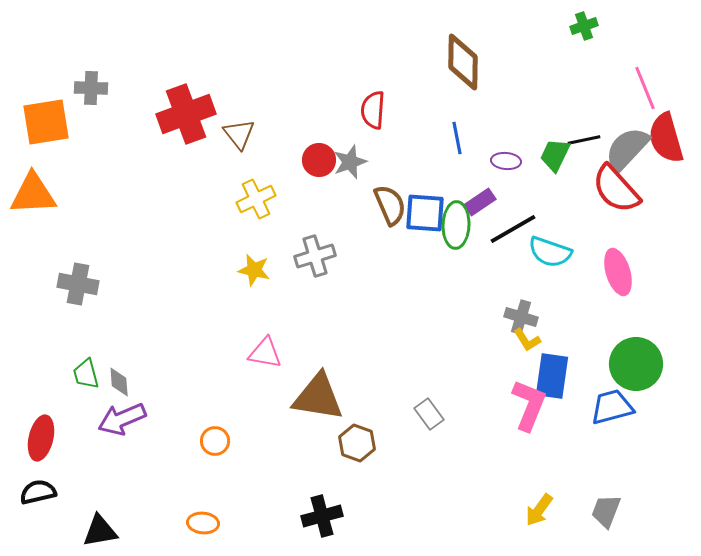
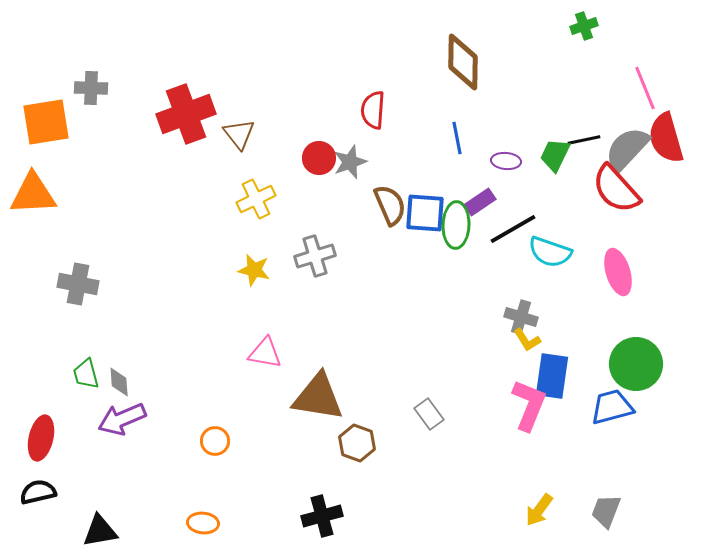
red circle at (319, 160): moved 2 px up
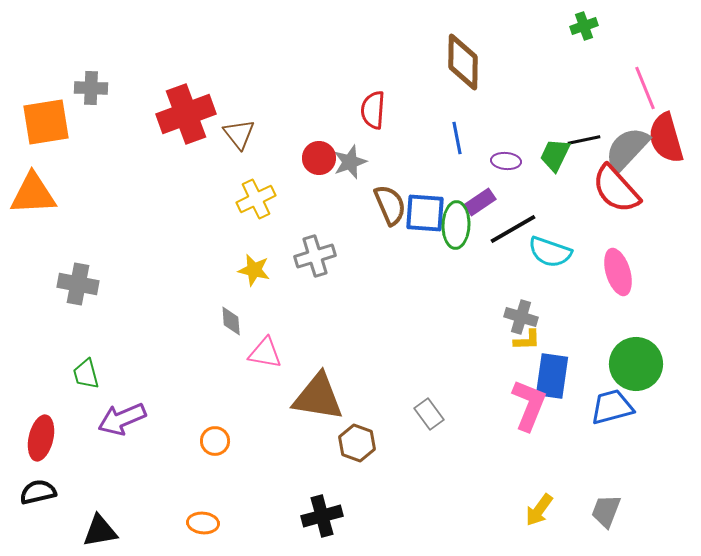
yellow L-shape at (527, 340): rotated 60 degrees counterclockwise
gray diamond at (119, 382): moved 112 px right, 61 px up
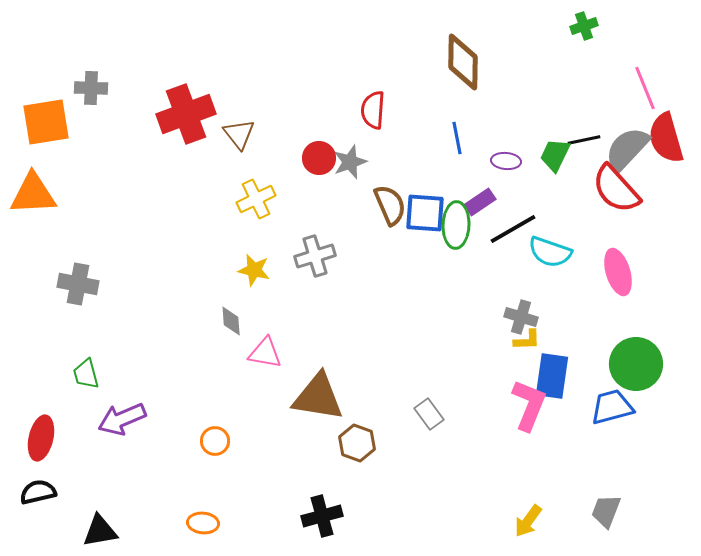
yellow arrow at (539, 510): moved 11 px left, 11 px down
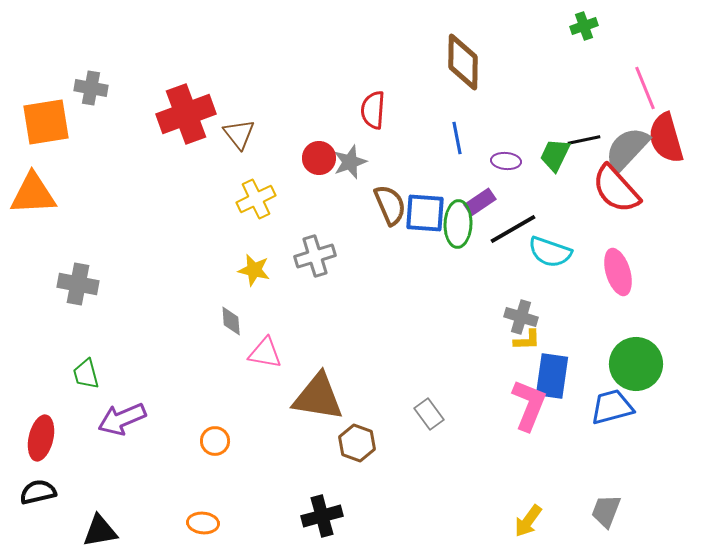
gray cross at (91, 88): rotated 8 degrees clockwise
green ellipse at (456, 225): moved 2 px right, 1 px up
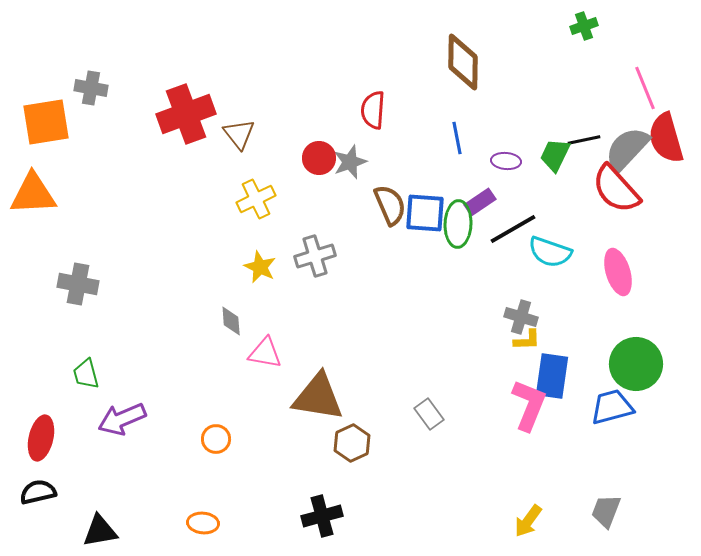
yellow star at (254, 270): moved 6 px right, 3 px up; rotated 12 degrees clockwise
orange circle at (215, 441): moved 1 px right, 2 px up
brown hexagon at (357, 443): moved 5 px left; rotated 15 degrees clockwise
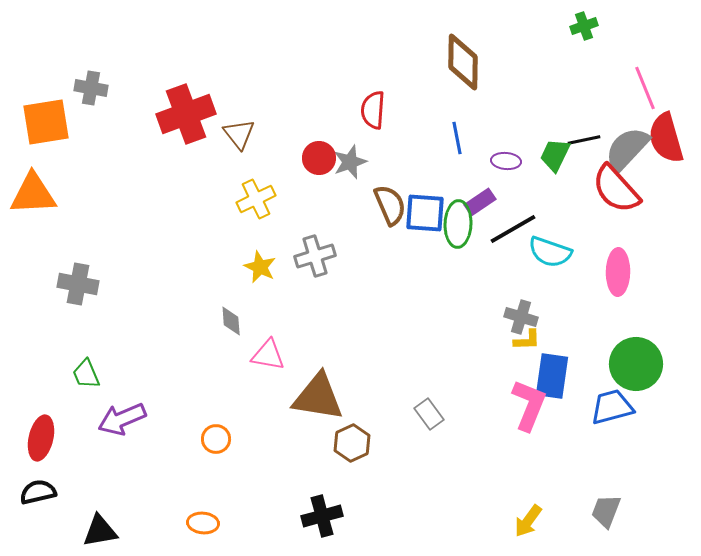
pink ellipse at (618, 272): rotated 18 degrees clockwise
pink triangle at (265, 353): moved 3 px right, 2 px down
green trapezoid at (86, 374): rotated 8 degrees counterclockwise
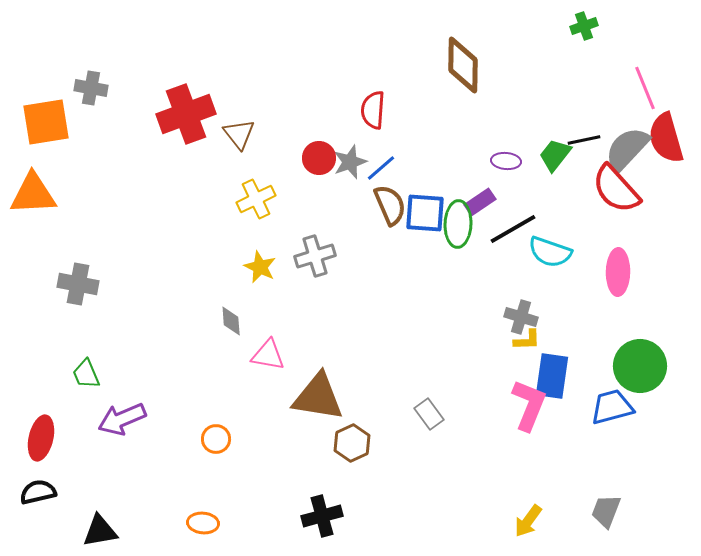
brown diamond at (463, 62): moved 3 px down
blue line at (457, 138): moved 76 px left, 30 px down; rotated 60 degrees clockwise
green trapezoid at (555, 155): rotated 12 degrees clockwise
green circle at (636, 364): moved 4 px right, 2 px down
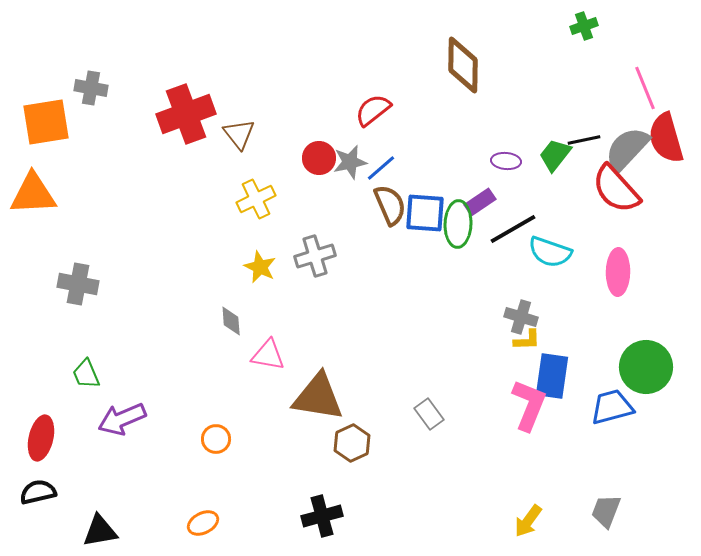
red semicircle at (373, 110): rotated 48 degrees clockwise
gray star at (350, 162): rotated 8 degrees clockwise
green circle at (640, 366): moved 6 px right, 1 px down
orange ellipse at (203, 523): rotated 32 degrees counterclockwise
